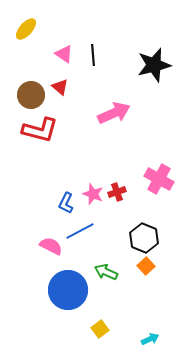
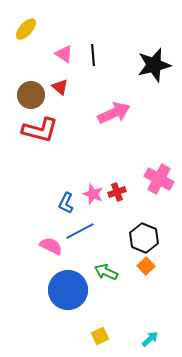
yellow square: moved 7 px down; rotated 12 degrees clockwise
cyan arrow: rotated 18 degrees counterclockwise
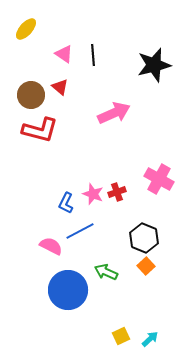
yellow square: moved 21 px right
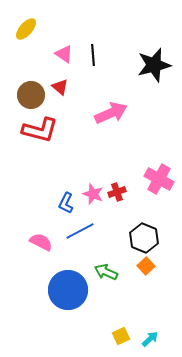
pink arrow: moved 3 px left
pink semicircle: moved 10 px left, 4 px up
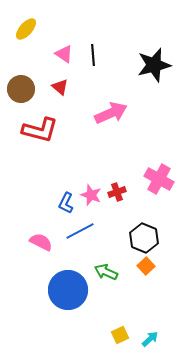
brown circle: moved 10 px left, 6 px up
pink star: moved 2 px left, 1 px down
yellow square: moved 1 px left, 1 px up
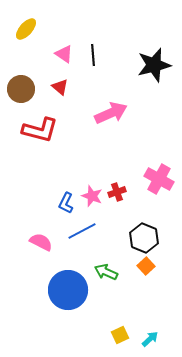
pink star: moved 1 px right, 1 px down
blue line: moved 2 px right
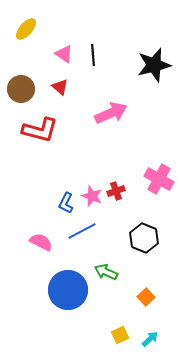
red cross: moved 1 px left, 1 px up
orange square: moved 31 px down
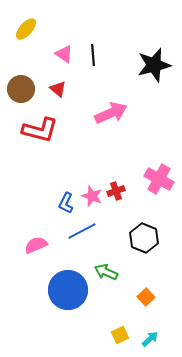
red triangle: moved 2 px left, 2 px down
pink semicircle: moved 5 px left, 3 px down; rotated 50 degrees counterclockwise
